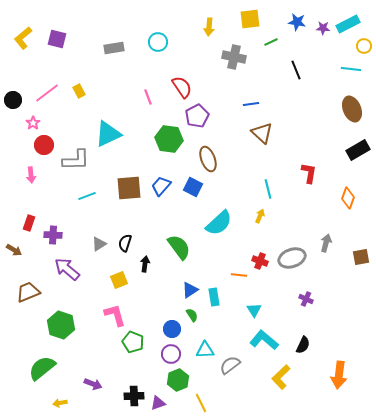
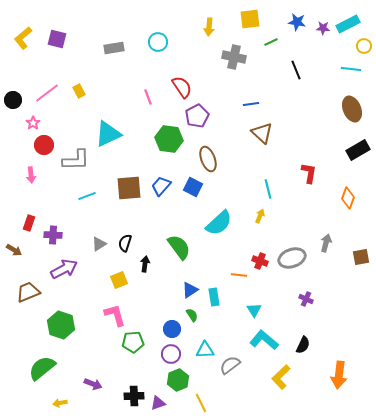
purple arrow at (67, 269): moved 3 px left; rotated 112 degrees clockwise
green pentagon at (133, 342): rotated 25 degrees counterclockwise
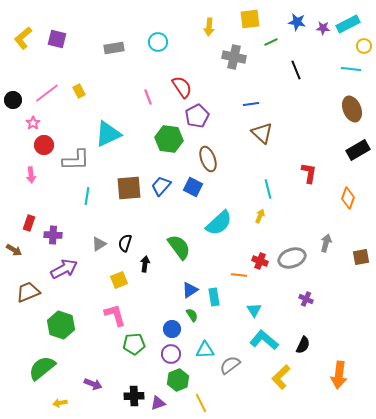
cyan line at (87, 196): rotated 60 degrees counterclockwise
green pentagon at (133, 342): moved 1 px right, 2 px down
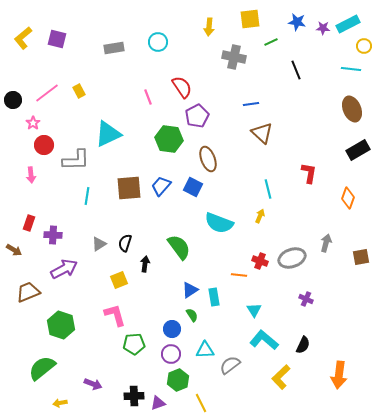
cyan semicircle at (219, 223): rotated 64 degrees clockwise
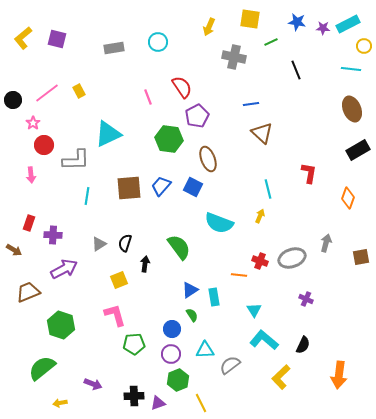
yellow square at (250, 19): rotated 15 degrees clockwise
yellow arrow at (209, 27): rotated 18 degrees clockwise
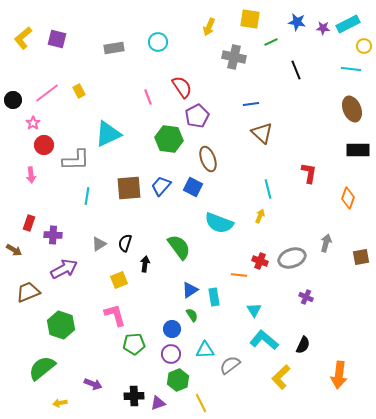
black rectangle at (358, 150): rotated 30 degrees clockwise
purple cross at (306, 299): moved 2 px up
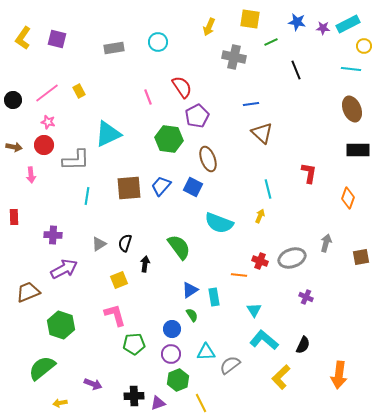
yellow L-shape at (23, 38): rotated 15 degrees counterclockwise
pink star at (33, 123): moved 15 px right, 1 px up; rotated 24 degrees counterclockwise
red rectangle at (29, 223): moved 15 px left, 6 px up; rotated 21 degrees counterclockwise
brown arrow at (14, 250): moved 103 px up; rotated 21 degrees counterclockwise
cyan triangle at (205, 350): moved 1 px right, 2 px down
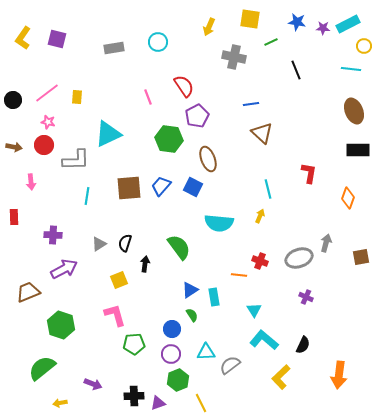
red semicircle at (182, 87): moved 2 px right, 1 px up
yellow rectangle at (79, 91): moved 2 px left, 6 px down; rotated 32 degrees clockwise
brown ellipse at (352, 109): moved 2 px right, 2 px down
pink arrow at (31, 175): moved 7 px down
cyan semicircle at (219, 223): rotated 16 degrees counterclockwise
gray ellipse at (292, 258): moved 7 px right
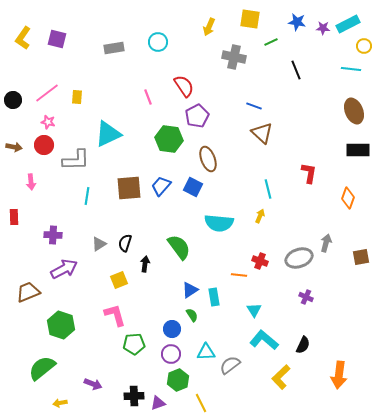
blue line at (251, 104): moved 3 px right, 2 px down; rotated 28 degrees clockwise
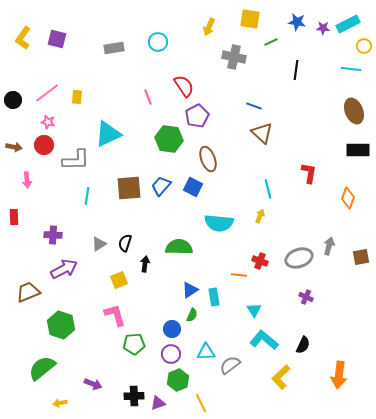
black line at (296, 70): rotated 30 degrees clockwise
pink arrow at (31, 182): moved 4 px left, 2 px up
gray arrow at (326, 243): moved 3 px right, 3 px down
green semicircle at (179, 247): rotated 52 degrees counterclockwise
green semicircle at (192, 315): rotated 56 degrees clockwise
